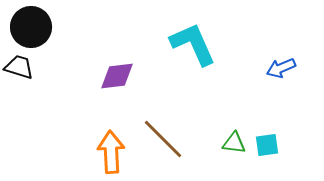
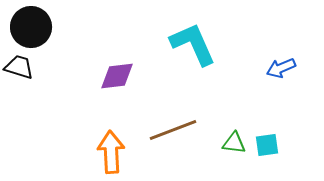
brown line: moved 10 px right, 9 px up; rotated 66 degrees counterclockwise
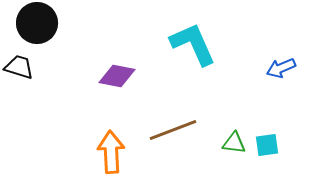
black circle: moved 6 px right, 4 px up
purple diamond: rotated 18 degrees clockwise
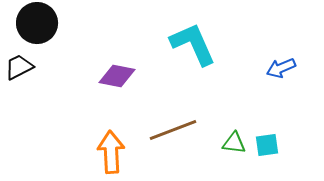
black trapezoid: rotated 44 degrees counterclockwise
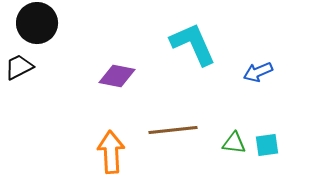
blue arrow: moved 23 px left, 4 px down
brown line: rotated 15 degrees clockwise
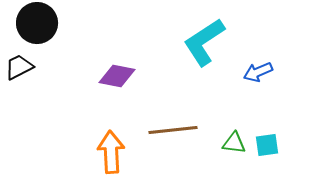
cyan L-shape: moved 11 px right, 2 px up; rotated 99 degrees counterclockwise
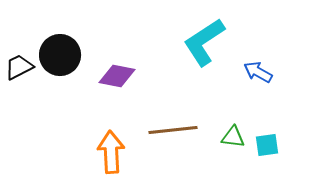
black circle: moved 23 px right, 32 px down
blue arrow: rotated 52 degrees clockwise
green triangle: moved 1 px left, 6 px up
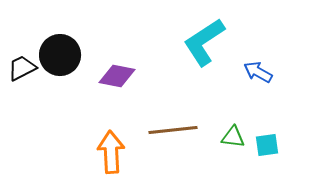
black trapezoid: moved 3 px right, 1 px down
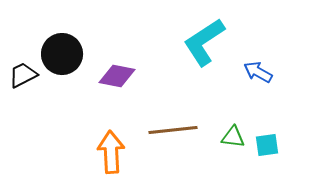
black circle: moved 2 px right, 1 px up
black trapezoid: moved 1 px right, 7 px down
